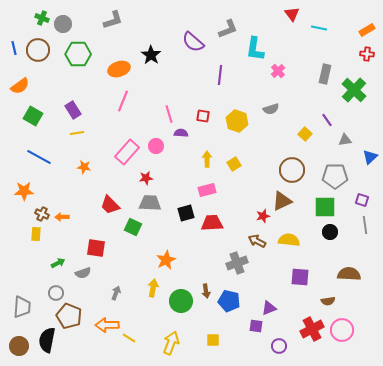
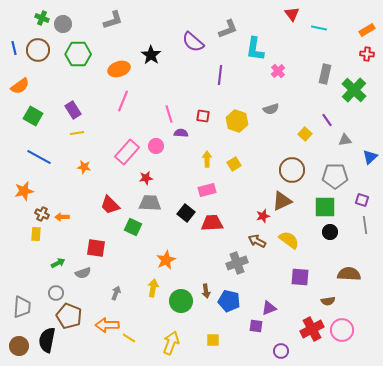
orange star at (24, 191): rotated 12 degrees counterclockwise
black square at (186, 213): rotated 36 degrees counterclockwise
yellow semicircle at (289, 240): rotated 30 degrees clockwise
purple circle at (279, 346): moved 2 px right, 5 px down
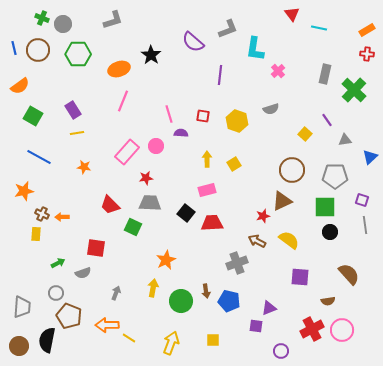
brown semicircle at (349, 274): rotated 45 degrees clockwise
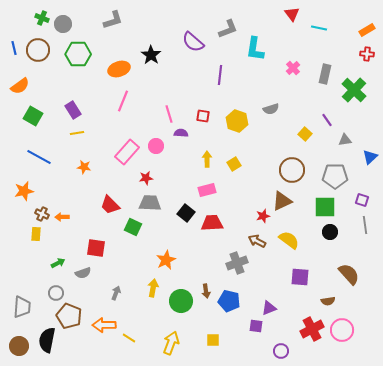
pink cross at (278, 71): moved 15 px right, 3 px up
orange arrow at (107, 325): moved 3 px left
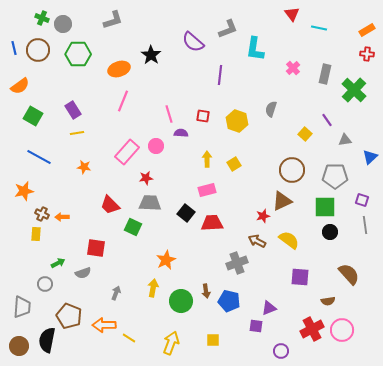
gray semicircle at (271, 109): rotated 126 degrees clockwise
gray circle at (56, 293): moved 11 px left, 9 px up
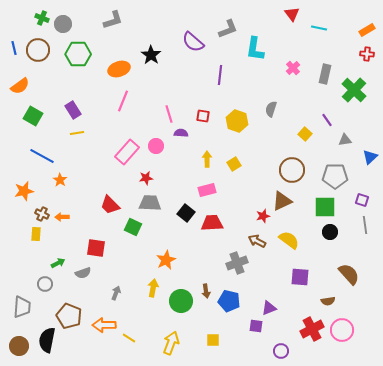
blue line at (39, 157): moved 3 px right, 1 px up
orange star at (84, 167): moved 24 px left, 13 px down; rotated 24 degrees clockwise
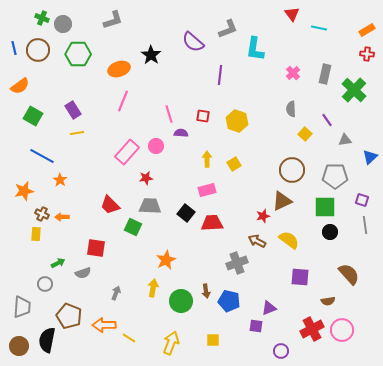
pink cross at (293, 68): moved 5 px down
gray semicircle at (271, 109): moved 20 px right; rotated 21 degrees counterclockwise
gray trapezoid at (150, 203): moved 3 px down
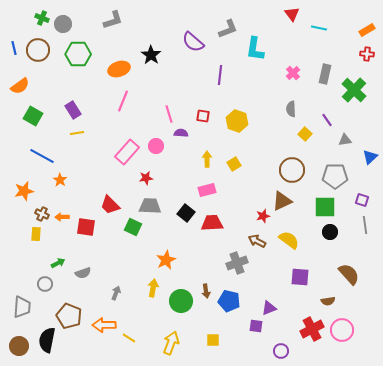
red square at (96, 248): moved 10 px left, 21 px up
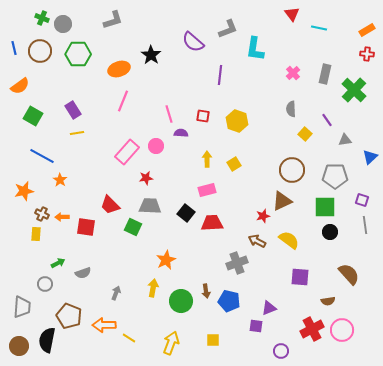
brown circle at (38, 50): moved 2 px right, 1 px down
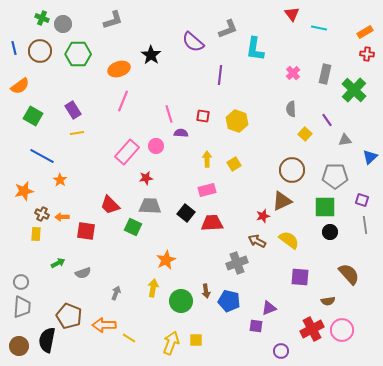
orange rectangle at (367, 30): moved 2 px left, 2 px down
red square at (86, 227): moved 4 px down
gray circle at (45, 284): moved 24 px left, 2 px up
yellow square at (213, 340): moved 17 px left
